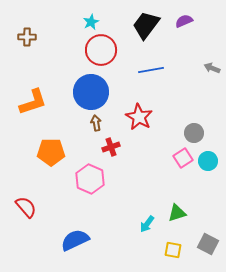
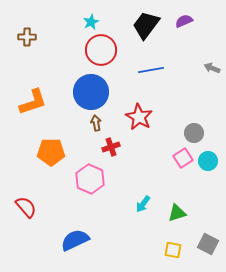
cyan arrow: moved 4 px left, 20 px up
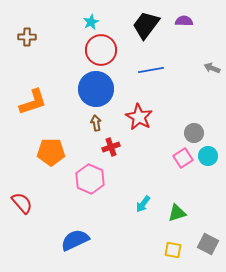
purple semicircle: rotated 24 degrees clockwise
blue circle: moved 5 px right, 3 px up
cyan circle: moved 5 px up
red semicircle: moved 4 px left, 4 px up
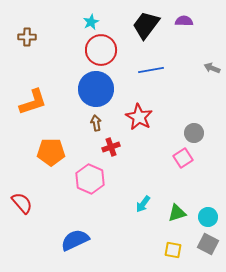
cyan circle: moved 61 px down
